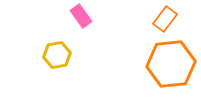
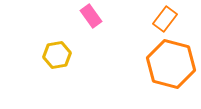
pink rectangle: moved 10 px right
orange hexagon: rotated 21 degrees clockwise
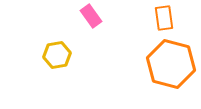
orange rectangle: moved 1 px left, 1 px up; rotated 45 degrees counterclockwise
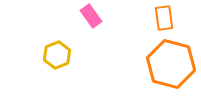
yellow hexagon: rotated 12 degrees counterclockwise
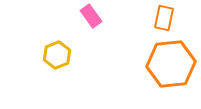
orange rectangle: rotated 20 degrees clockwise
orange hexagon: rotated 21 degrees counterclockwise
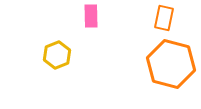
pink rectangle: rotated 35 degrees clockwise
orange hexagon: rotated 21 degrees clockwise
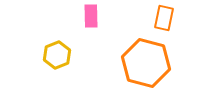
orange hexagon: moved 25 px left, 1 px up
